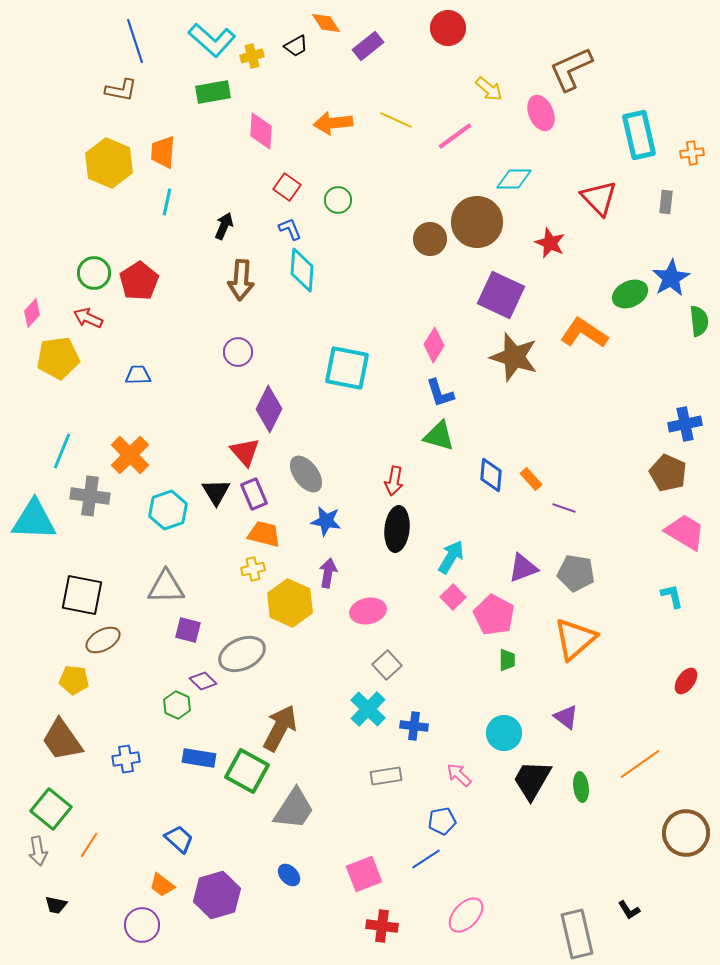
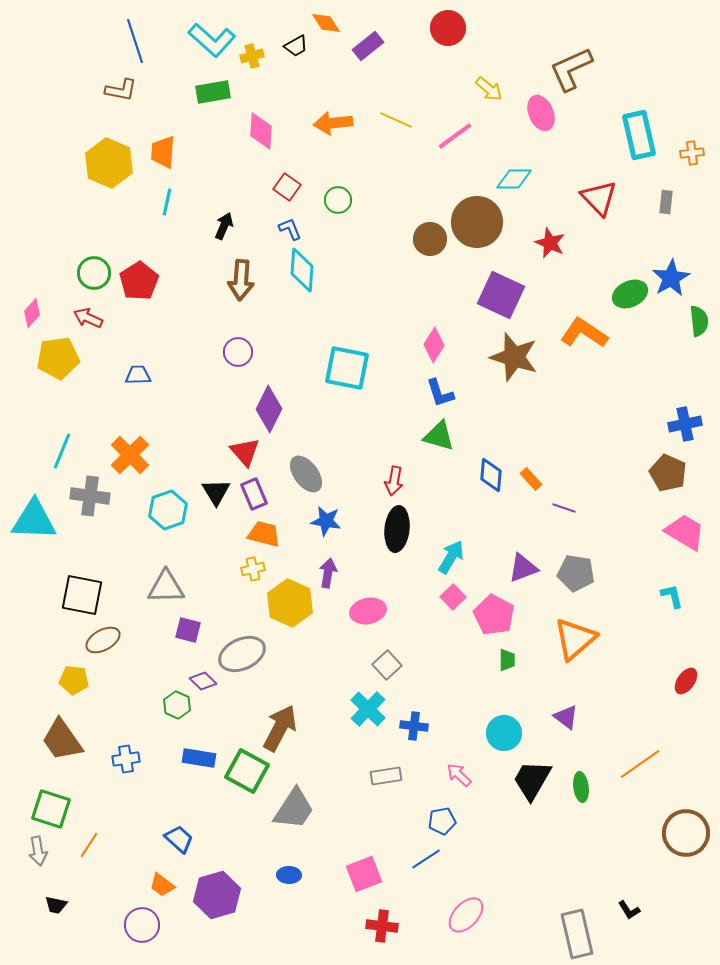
green square at (51, 809): rotated 21 degrees counterclockwise
blue ellipse at (289, 875): rotated 45 degrees counterclockwise
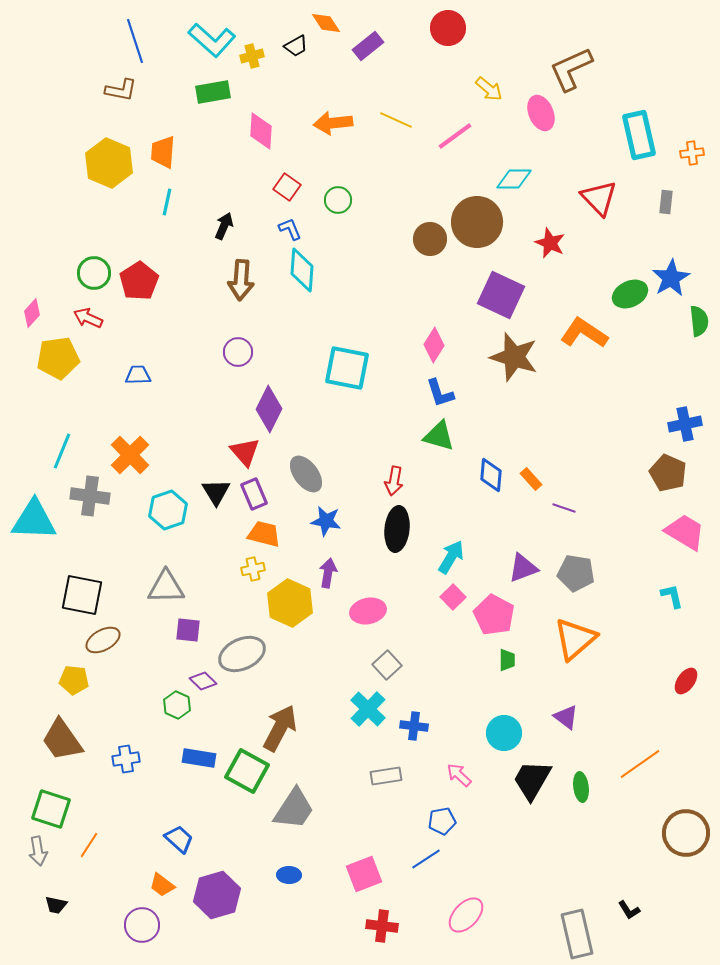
purple square at (188, 630): rotated 8 degrees counterclockwise
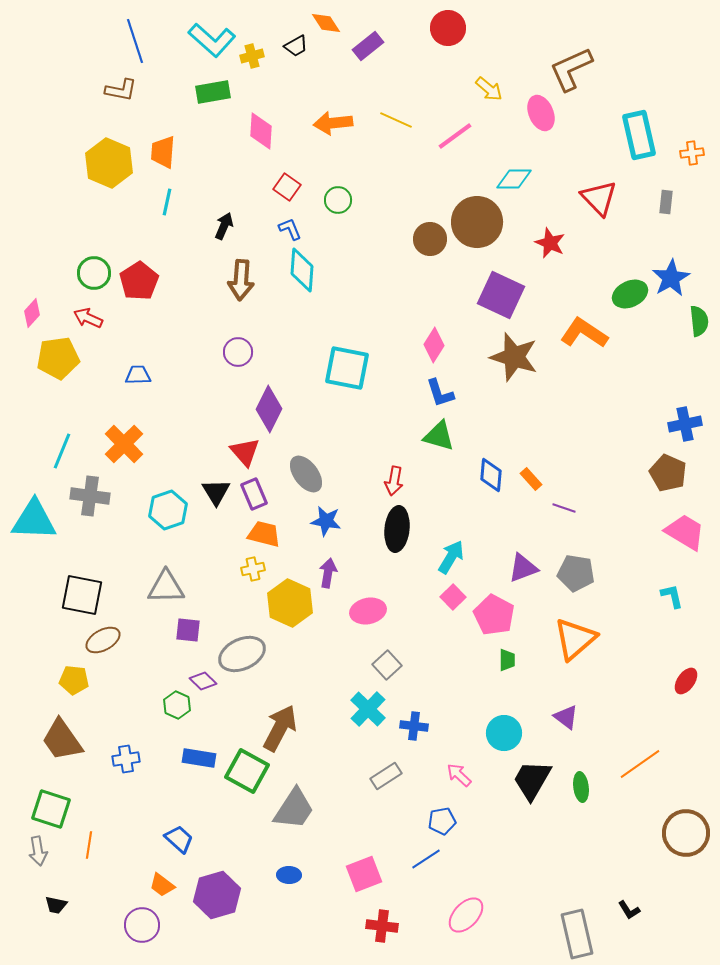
orange cross at (130, 455): moved 6 px left, 11 px up
gray rectangle at (386, 776): rotated 24 degrees counterclockwise
orange line at (89, 845): rotated 24 degrees counterclockwise
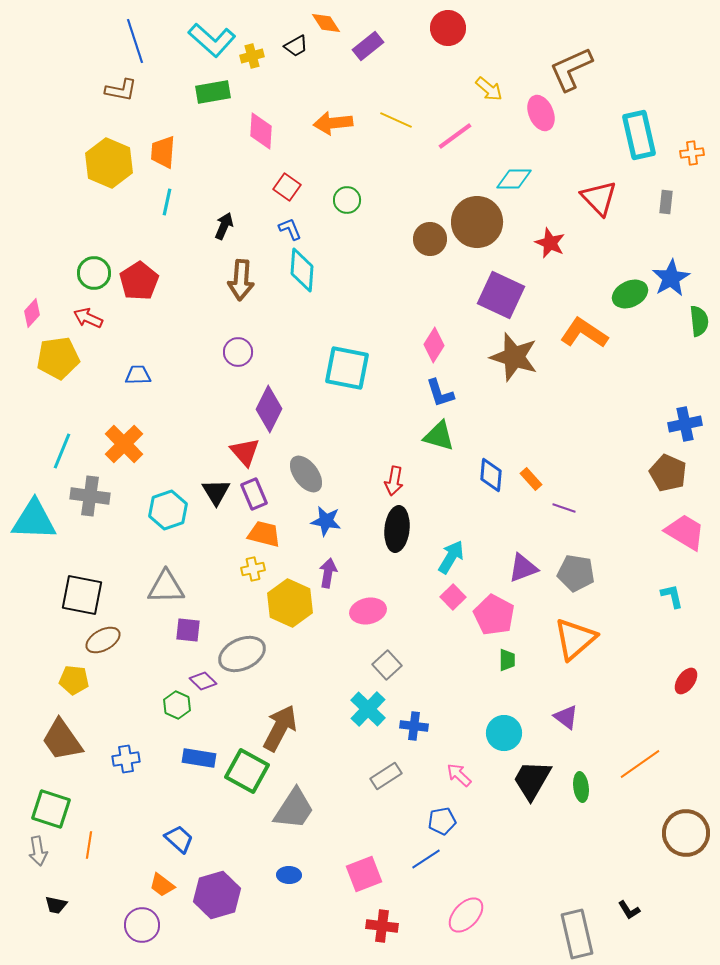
green circle at (338, 200): moved 9 px right
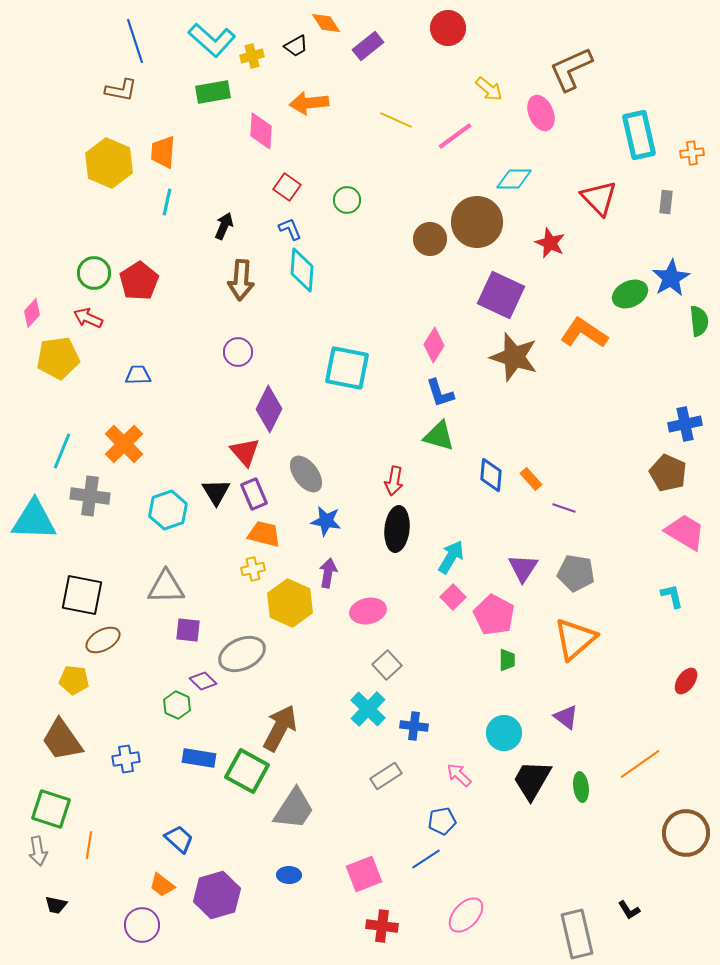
orange arrow at (333, 123): moved 24 px left, 20 px up
purple triangle at (523, 568): rotated 36 degrees counterclockwise
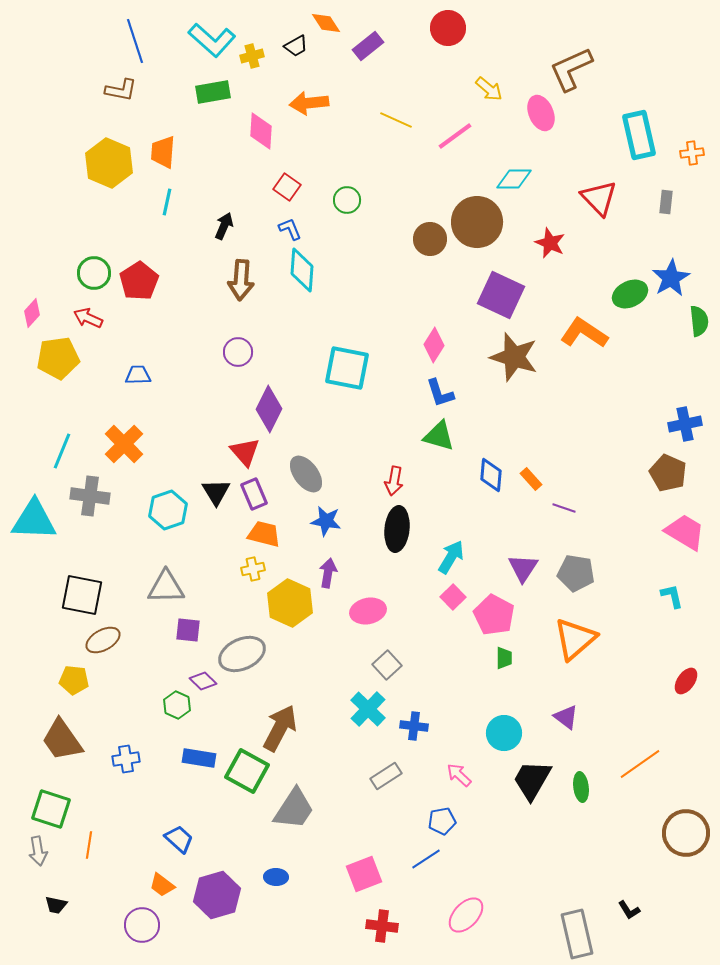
green trapezoid at (507, 660): moved 3 px left, 2 px up
blue ellipse at (289, 875): moved 13 px left, 2 px down
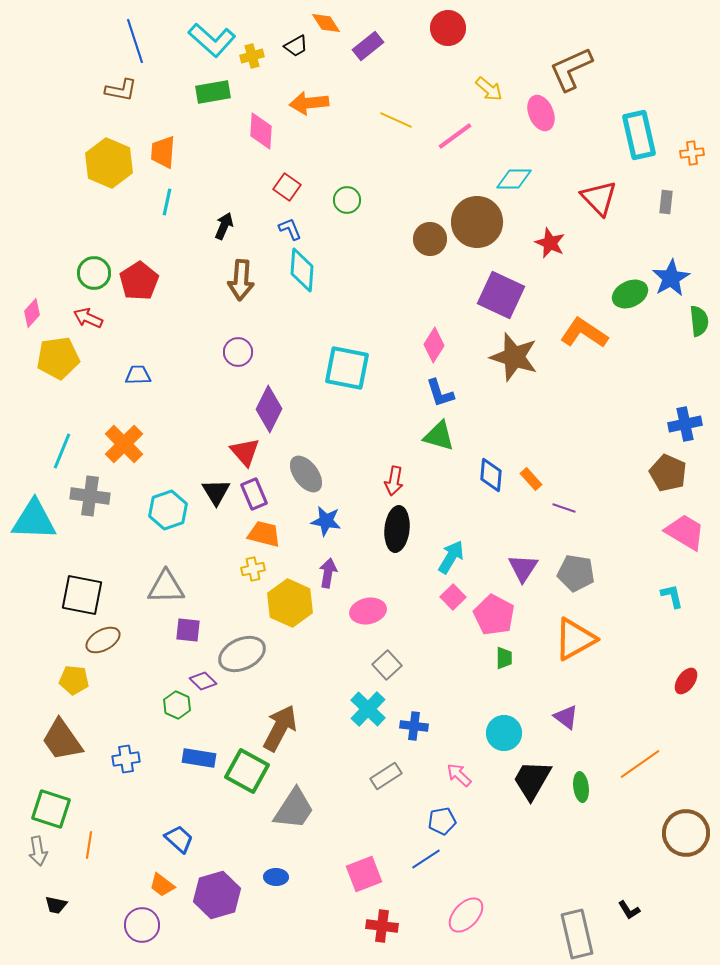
orange triangle at (575, 639): rotated 12 degrees clockwise
